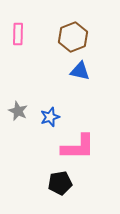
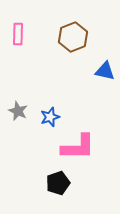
blue triangle: moved 25 px right
black pentagon: moved 2 px left; rotated 10 degrees counterclockwise
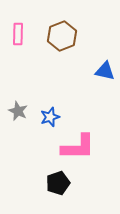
brown hexagon: moved 11 px left, 1 px up
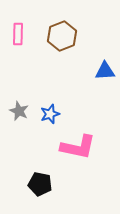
blue triangle: rotated 15 degrees counterclockwise
gray star: moved 1 px right
blue star: moved 3 px up
pink L-shape: rotated 12 degrees clockwise
black pentagon: moved 18 px left, 1 px down; rotated 30 degrees clockwise
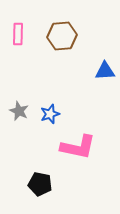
brown hexagon: rotated 16 degrees clockwise
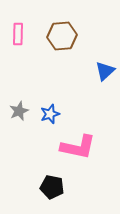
blue triangle: rotated 40 degrees counterclockwise
gray star: rotated 24 degrees clockwise
black pentagon: moved 12 px right, 3 px down
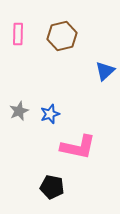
brown hexagon: rotated 8 degrees counterclockwise
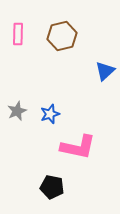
gray star: moved 2 px left
